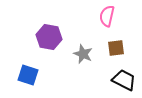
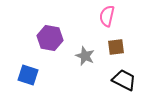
purple hexagon: moved 1 px right, 1 px down
brown square: moved 1 px up
gray star: moved 2 px right, 2 px down
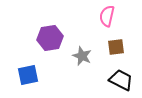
purple hexagon: rotated 20 degrees counterclockwise
gray star: moved 3 px left
blue square: rotated 30 degrees counterclockwise
black trapezoid: moved 3 px left
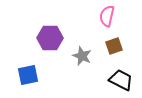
purple hexagon: rotated 10 degrees clockwise
brown square: moved 2 px left, 1 px up; rotated 12 degrees counterclockwise
